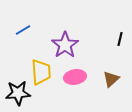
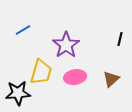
purple star: moved 1 px right
yellow trapezoid: rotated 20 degrees clockwise
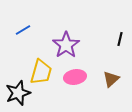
black star: rotated 15 degrees counterclockwise
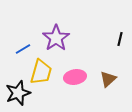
blue line: moved 19 px down
purple star: moved 10 px left, 7 px up
brown triangle: moved 3 px left
